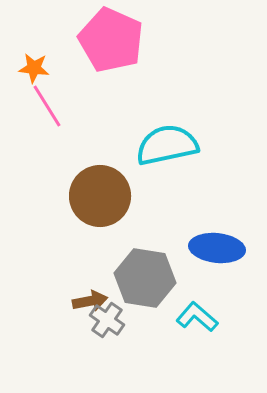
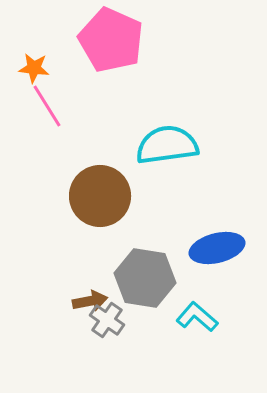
cyan semicircle: rotated 4 degrees clockwise
blue ellipse: rotated 20 degrees counterclockwise
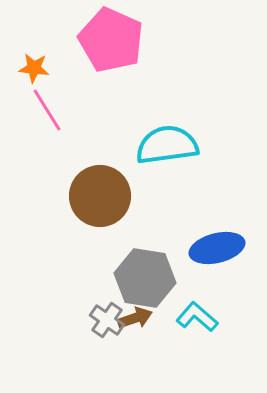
pink line: moved 4 px down
brown arrow: moved 45 px right, 17 px down; rotated 8 degrees counterclockwise
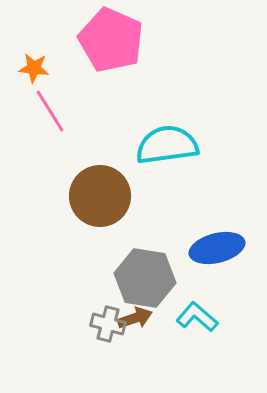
pink line: moved 3 px right, 1 px down
gray cross: moved 1 px right, 4 px down; rotated 20 degrees counterclockwise
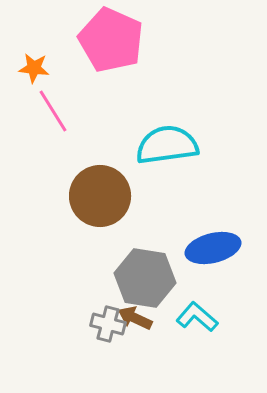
pink line: moved 3 px right
blue ellipse: moved 4 px left
brown arrow: rotated 136 degrees counterclockwise
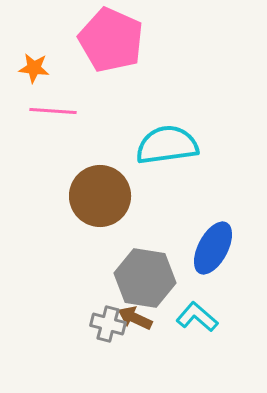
pink line: rotated 54 degrees counterclockwise
blue ellipse: rotated 48 degrees counterclockwise
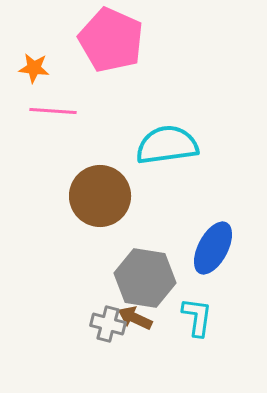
cyan L-shape: rotated 57 degrees clockwise
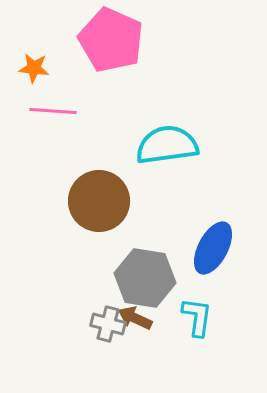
brown circle: moved 1 px left, 5 px down
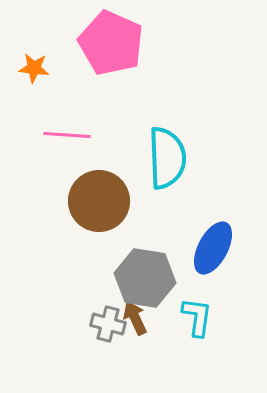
pink pentagon: moved 3 px down
pink line: moved 14 px right, 24 px down
cyan semicircle: moved 13 px down; rotated 96 degrees clockwise
brown arrow: rotated 40 degrees clockwise
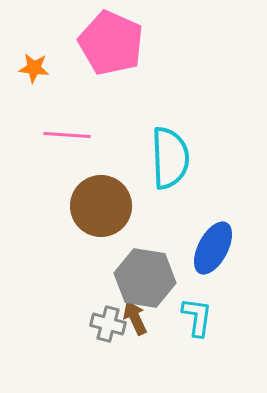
cyan semicircle: moved 3 px right
brown circle: moved 2 px right, 5 px down
